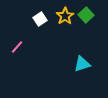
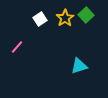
yellow star: moved 2 px down
cyan triangle: moved 3 px left, 2 px down
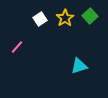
green square: moved 4 px right, 1 px down
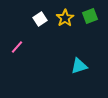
green square: rotated 21 degrees clockwise
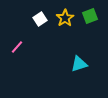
cyan triangle: moved 2 px up
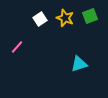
yellow star: rotated 18 degrees counterclockwise
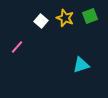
white square: moved 1 px right, 2 px down; rotated 16 degrees counterclockwise
cyan triangle: moved 2 px right, 1 px down
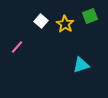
yellow star: moved 6 px down; rotated 12 degrees clockwise
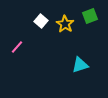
cyan triangle: moved 1 px left
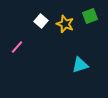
yellow star: rotated 12 degrees counterclockwise
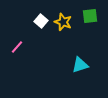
green square: rotated 14 degrees clockwise
yellow star: moved 2 px left, 2 px up
